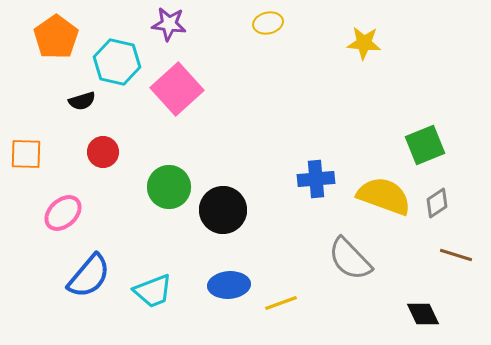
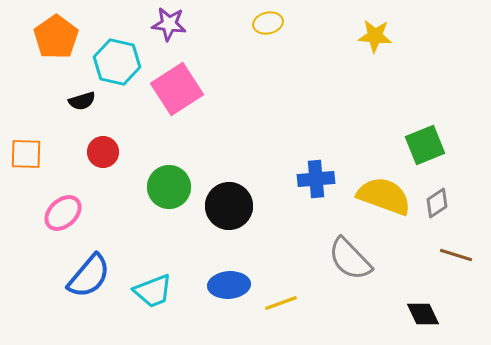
yellow star: moved 11 px right, 7 px up
pink square: rotated 9 degrees clockwise
black circle: moved 6 px right, 4 px up
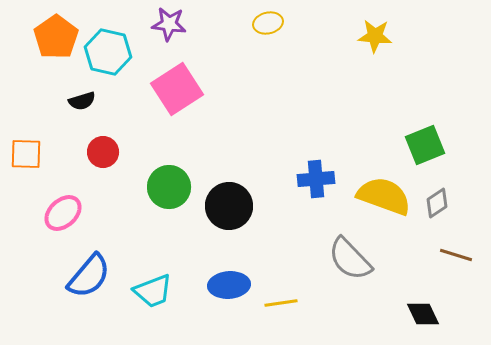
cyan hexagon: moved 9 px left, 10 px up
yellow line: rotated 12 degrees clockwise
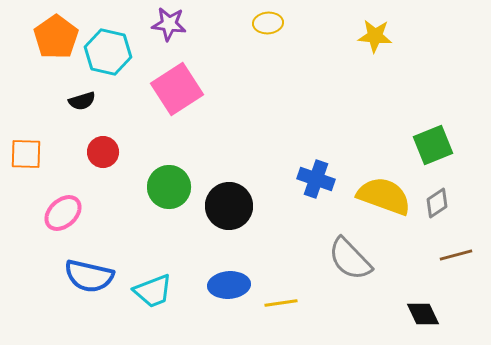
yellow ellipse: rotated 8 degrees clockwise
green square: moved 8 px right
blue cross: rotated 24 degrees clockwise
brown line: rotated 32 degrees counterclockwise
blue semicircle: rotated 63 degrees clockwise
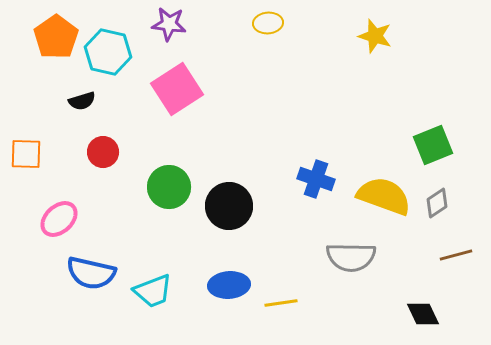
yellow star: rotated 12 degrees clockwise
pink ellipse: moved 4 px left, 6 px down
gray semicircle: moved 1 px right, 2 px up; rotated 45 degrees counterclockwise
blue semicircle: moved 2 px right, 3 px up
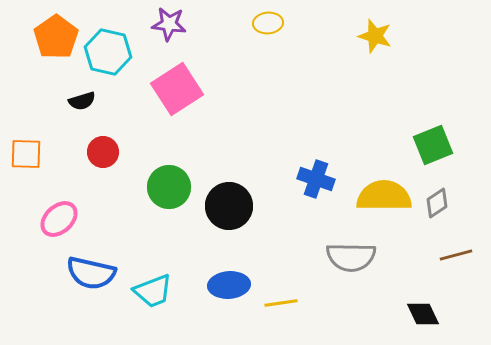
yellow semicircle: rotated 20 degrees counterclockwise
